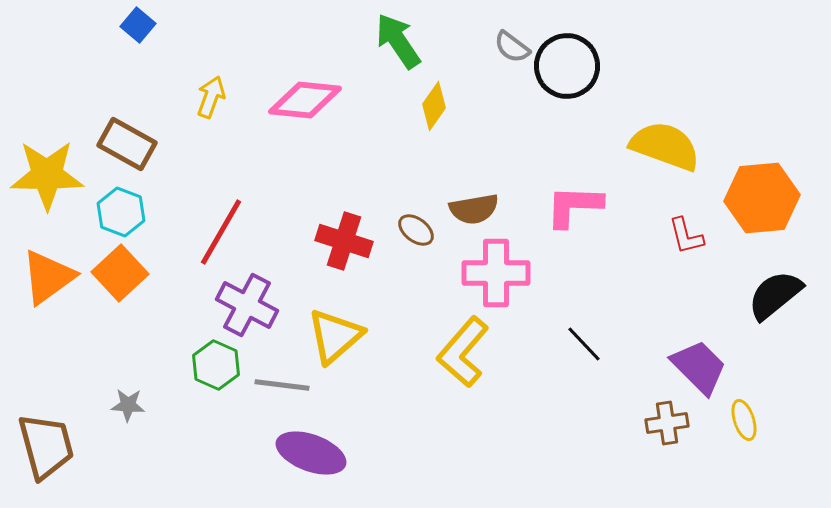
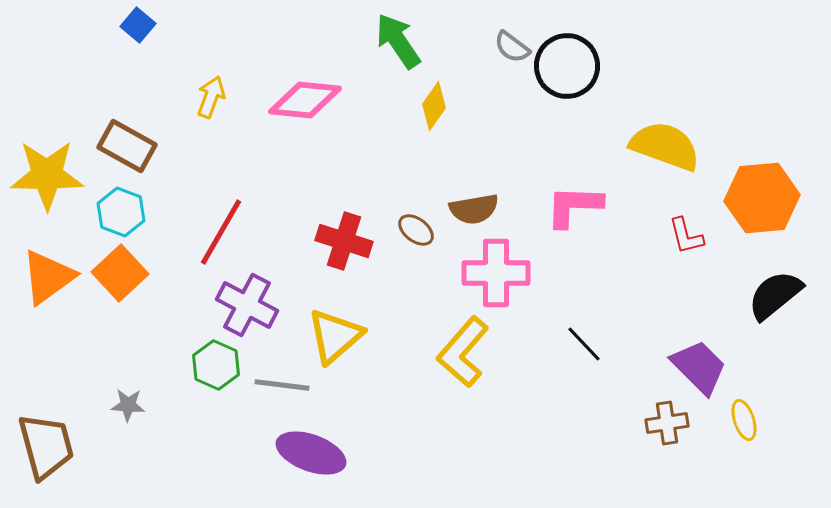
brown rectangle: moved 2 px down
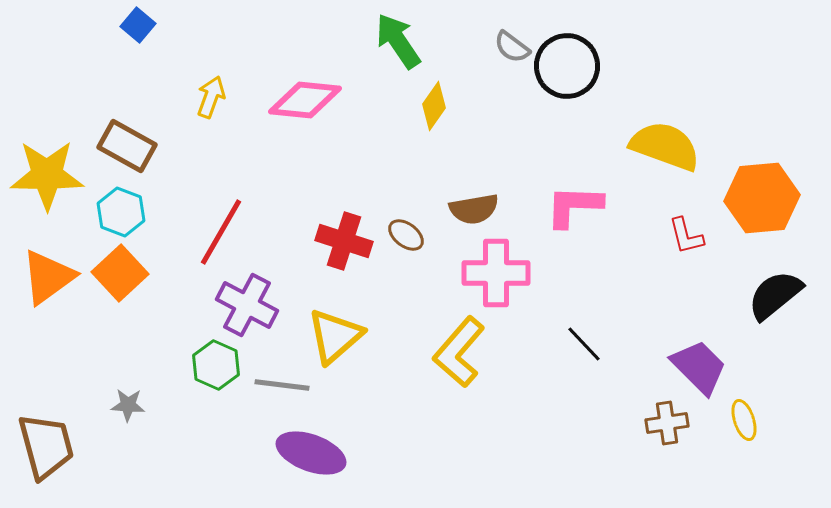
brown ellipse: moved 10 px left, 5 px down
yellow L-shape: moved 4 px left
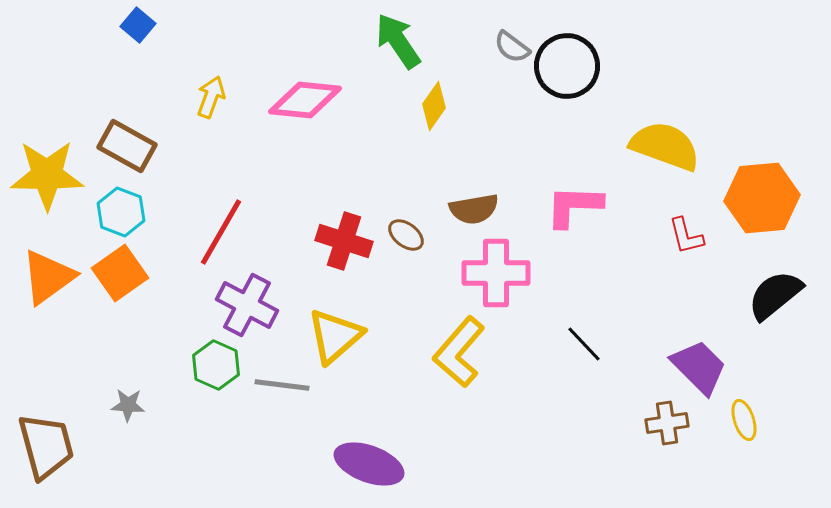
orange square: rotated 8 degrees clockwise
purple ellipse: moved 58 px right, 11 px down
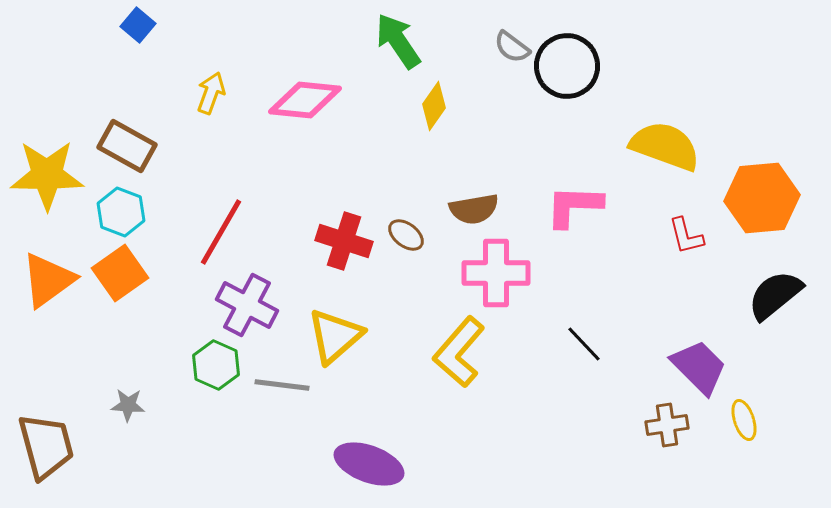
yellow arrow: moved 4 px up
orange triangle: moved 3 px down
brown cross: moved 2 px down
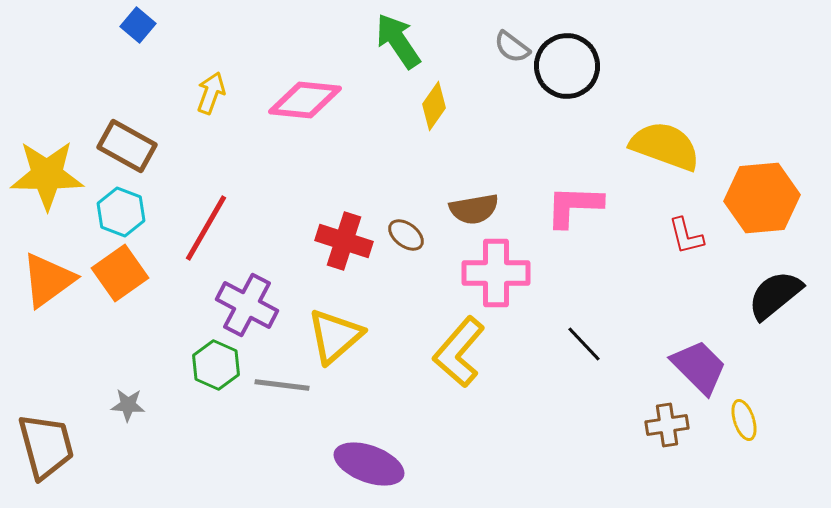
red line: moved 15 px left, 4 px up
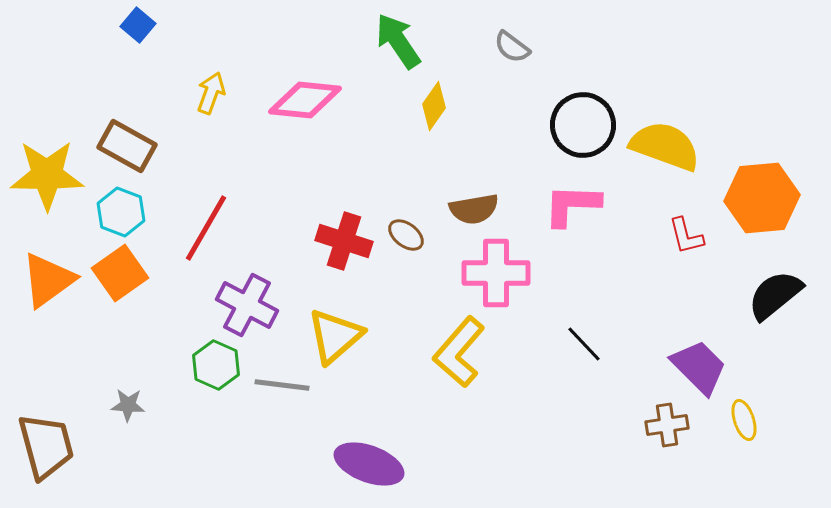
black circle: moved 16 px right, 59 px down
pink L-shape: moved 2 px left, 1 px up
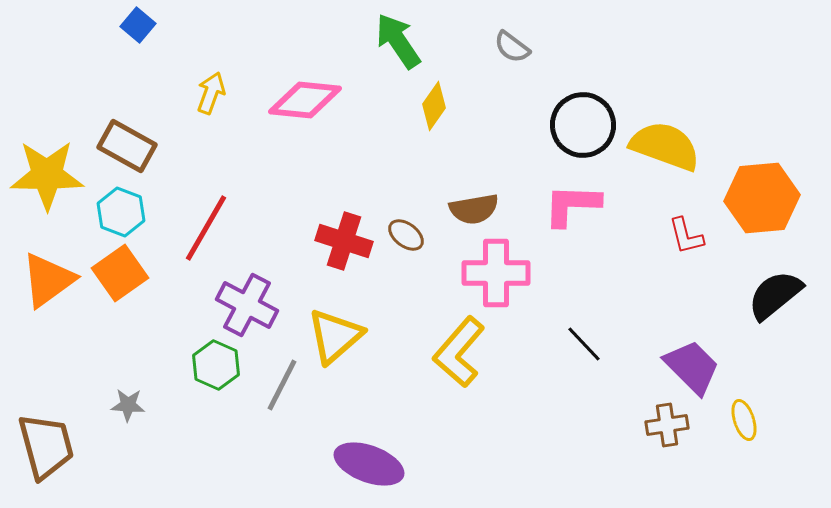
purple trapezoid: moved 7 px left
gray line: rotated 70 degrees counterclockwise
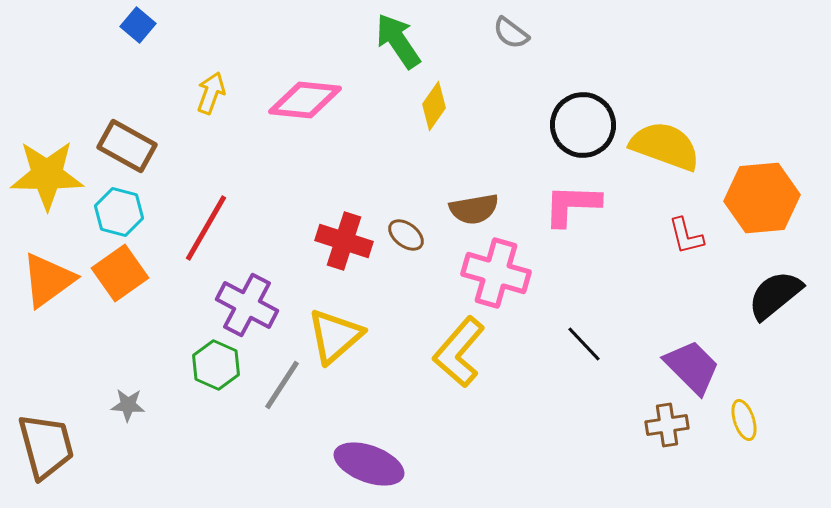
gray semicircle: moved 1 px left, 14 px up
cyan hexagon: moved 2 px left; rotated 6 degrees counterclockwise
pink cross: rotated 16 degrees clockwise
gray line: rotated 6 degrees clockwise
